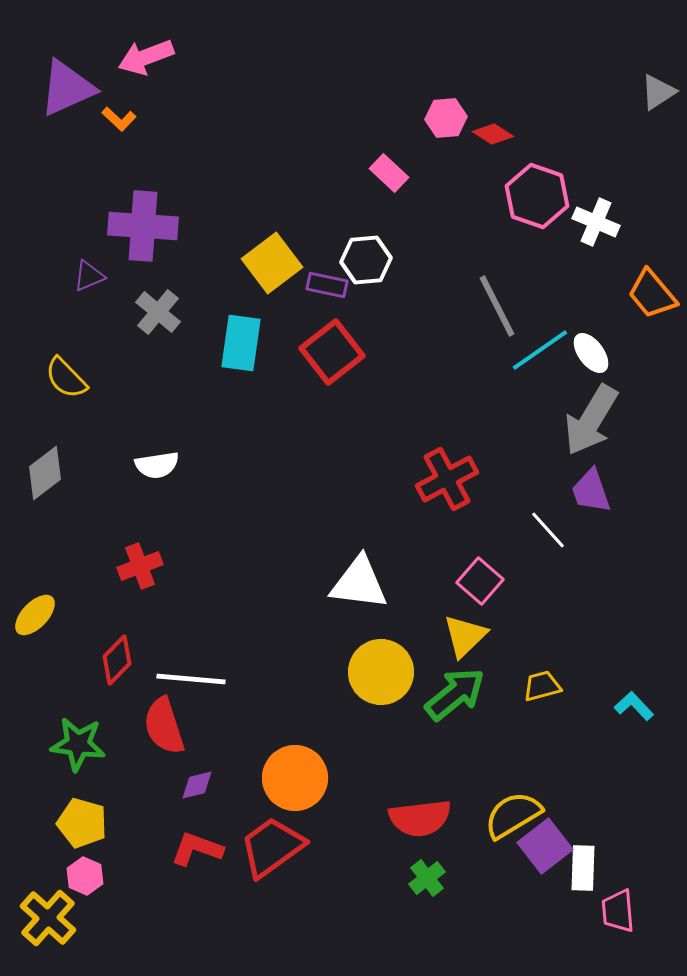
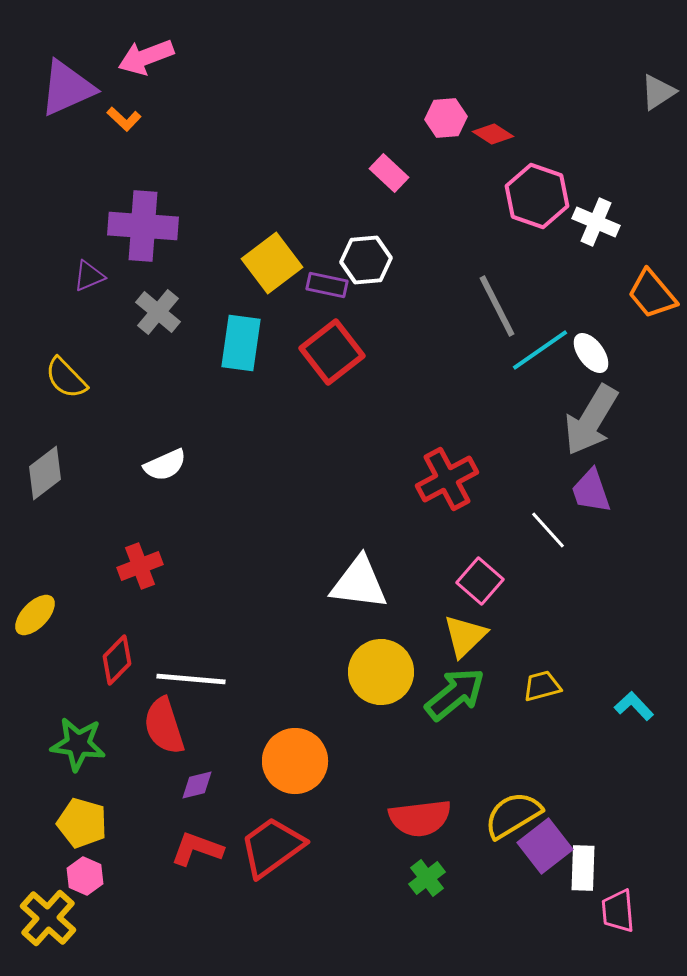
orange L-shape at (119, 119): moved 5 px right
white semicircle at (157, 465): moved 8 px right; rotated 15 degrees counterclockwise
orange circle at (295, 778): moved 17 px up
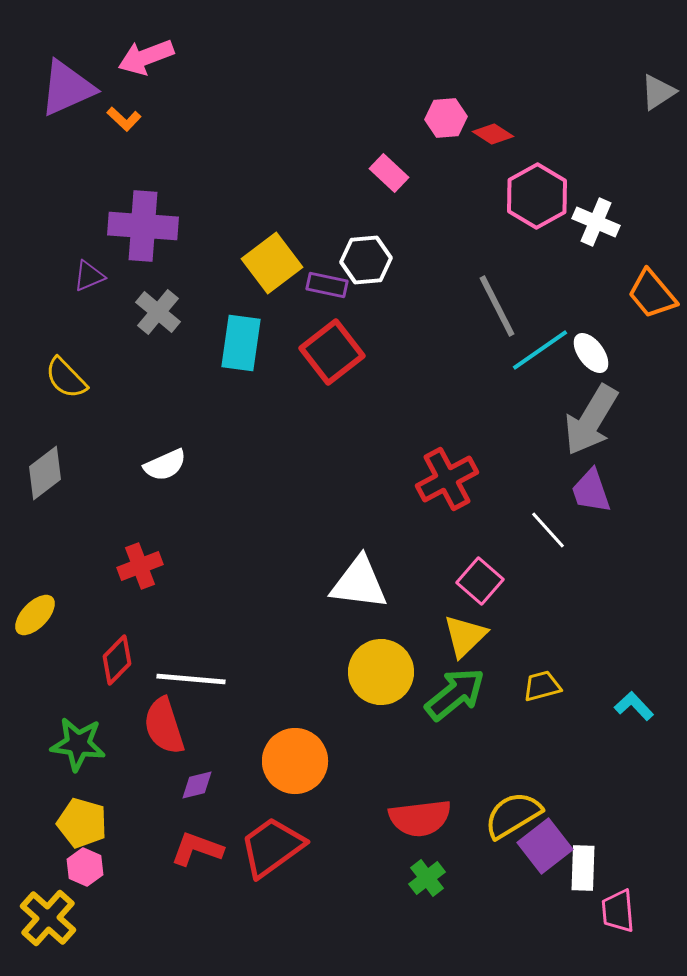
pink hexagon at (537, 196): rotated 12 degrees clockwise
pink hexagon at (85, 876): moved 9 px up
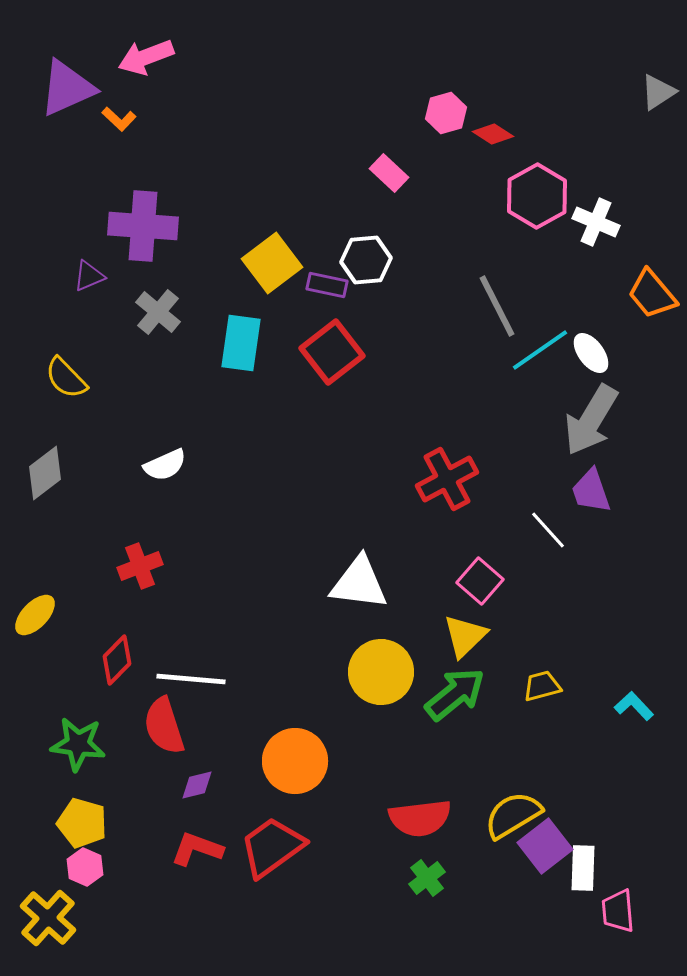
pink hexagon at (446, 118): moved 5 px up; rotated 12 degrees counterclockwise
orange L-shape at (124, 119): moved 5 px left
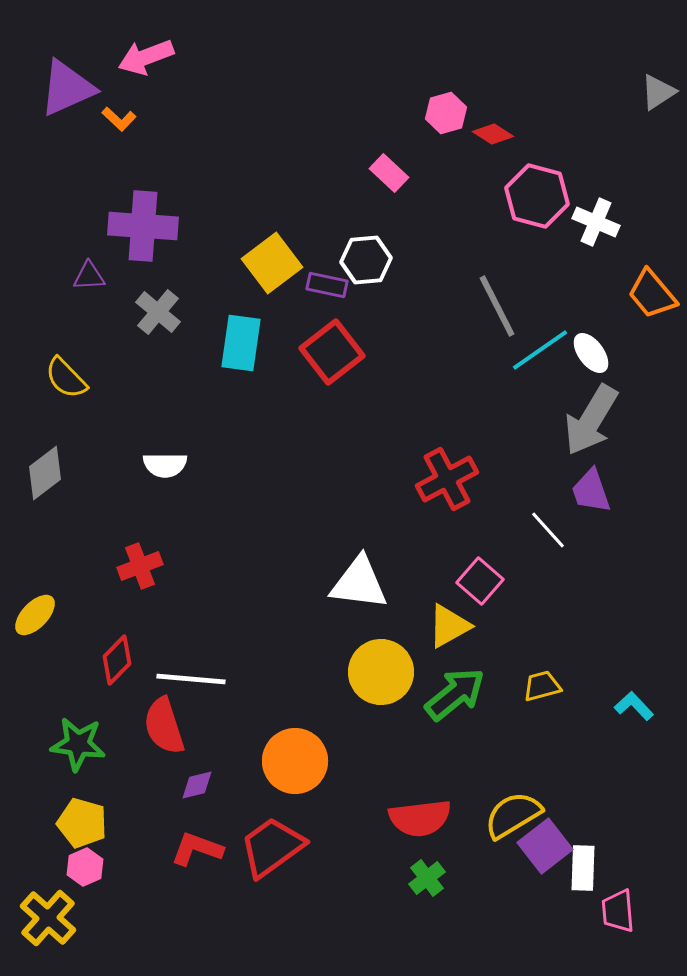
pink hexagon at (537, 196): rotated 16 degrees counterclockwise
purple triangle at (89, 276): rotated 20 degrees clockwise
white semicircle at (165, 465): rotated 24 degrees clockwise
yellow triangle at (465, 636): moved 16 px left, 10 px up; rotated 15 degrees clockwise
pink hexagon at (85, 867): rotated 12 degrees clockwise
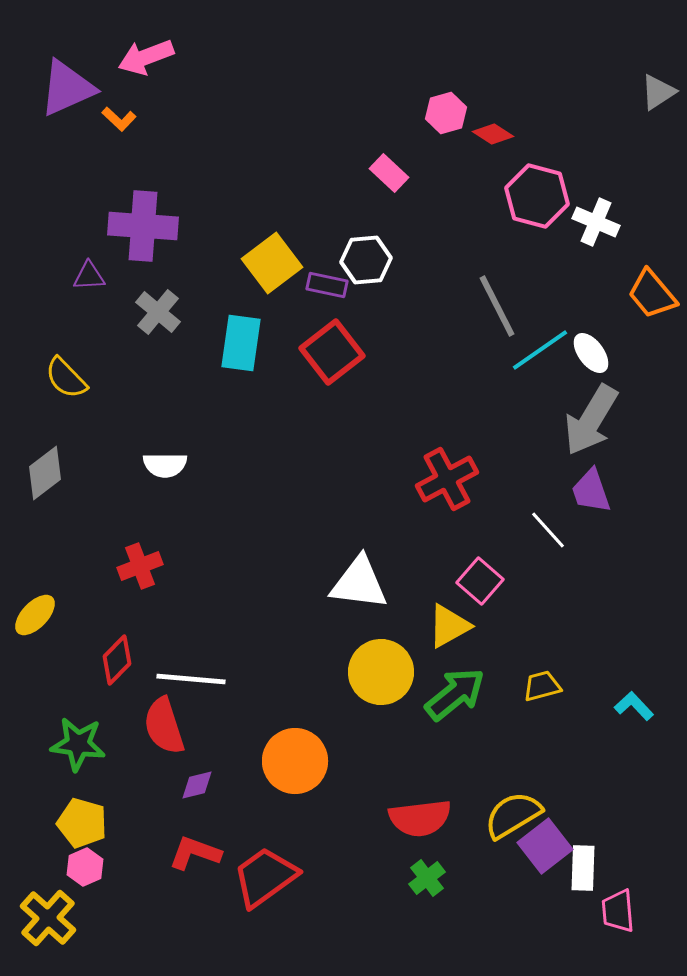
red trapezoid at (272, 847): moved 7 px left, 30 px down
red L-shape at (197, 849): moved 2 px left, 4 px down
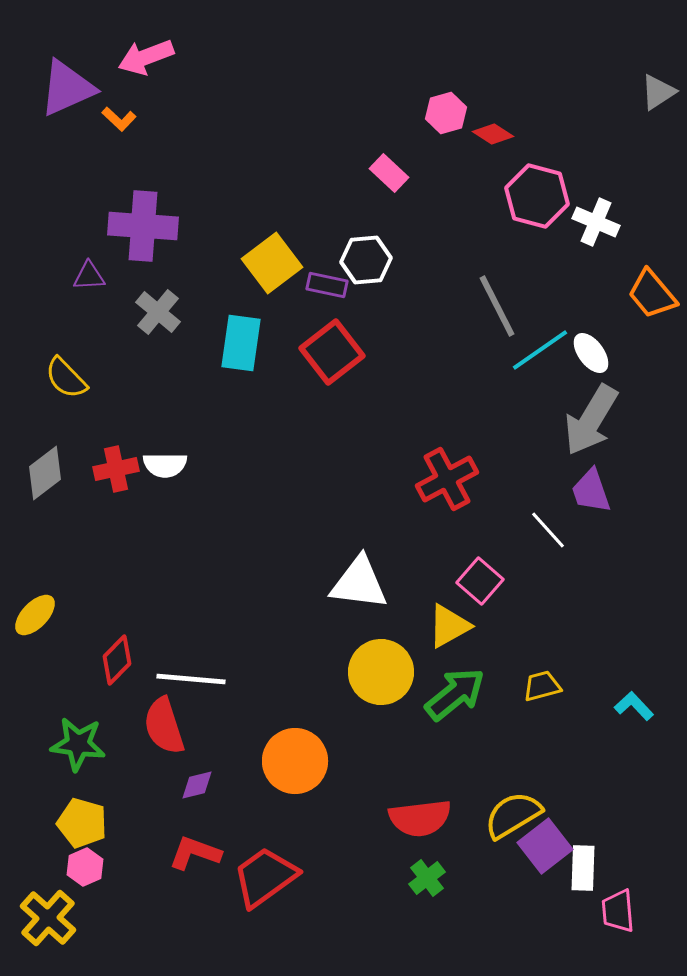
red cross at (140, 566): moved 24 px left, 97 px up; rotated 9 degrees clockwise
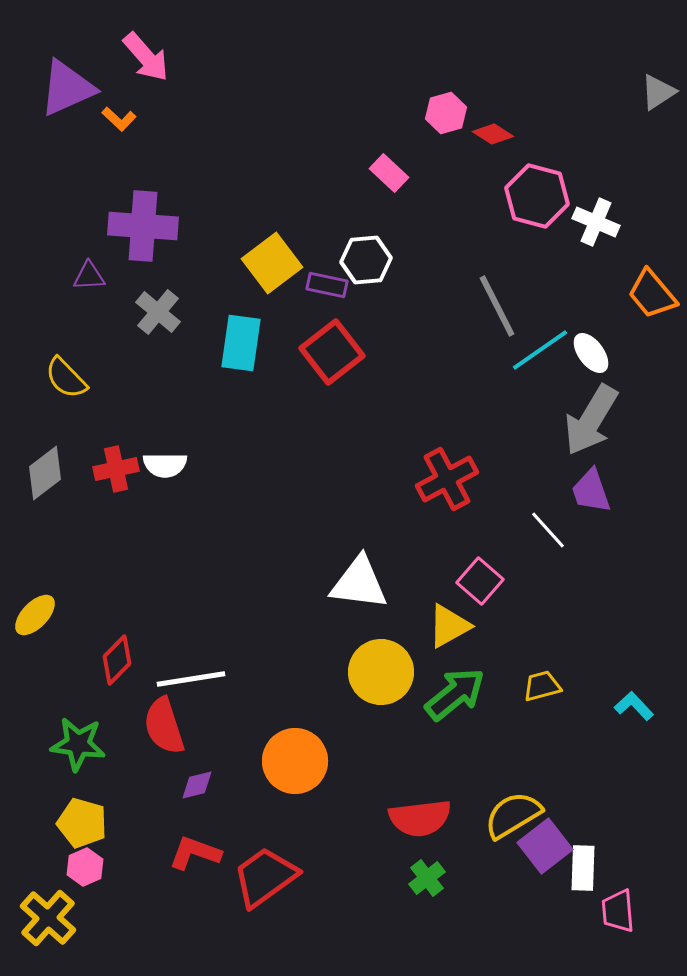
pink arrow at (146, 57): rotated 110 degrees counterclockwise
white line at (191, 679): rotated 14 degrees counterclockwise
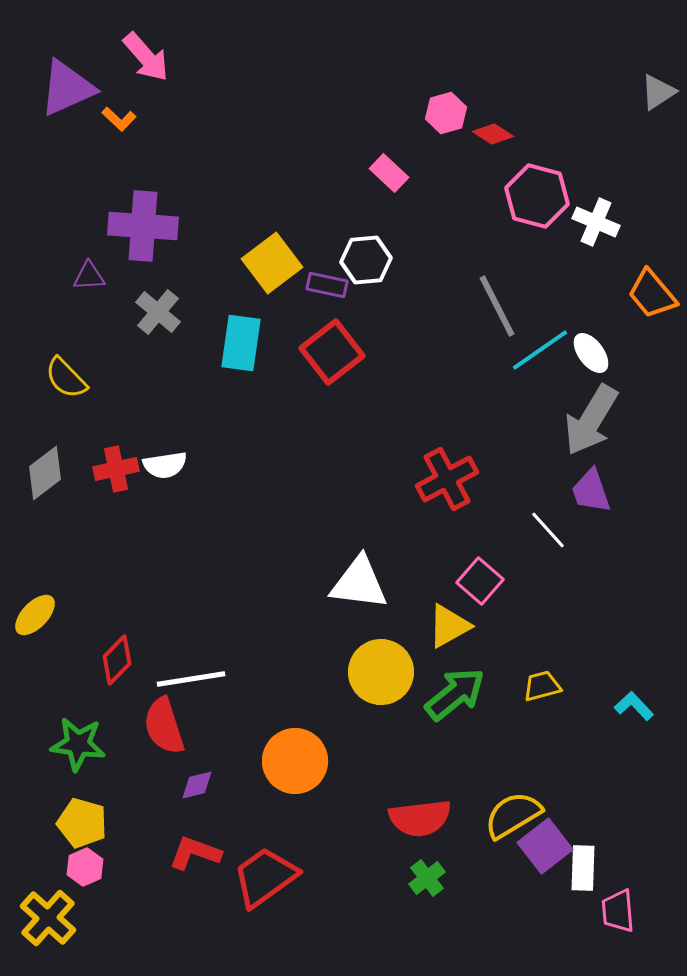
white semicircle at (165, 465): rotated 9 degrees counterclockwise
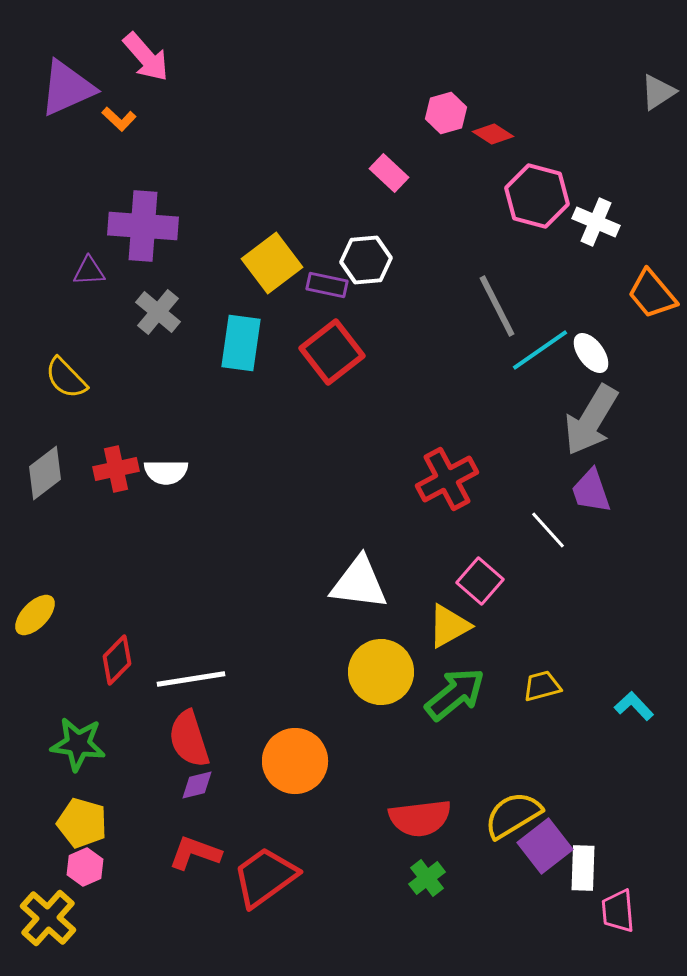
purple triangle at (89, 276): moved 5 px up
white semicircle at (165, 465): moved 1 px right, 7 px down; rotated 9 degrees clockwise
red semicircle at (164, 726): moved 25 px right, 13 px down
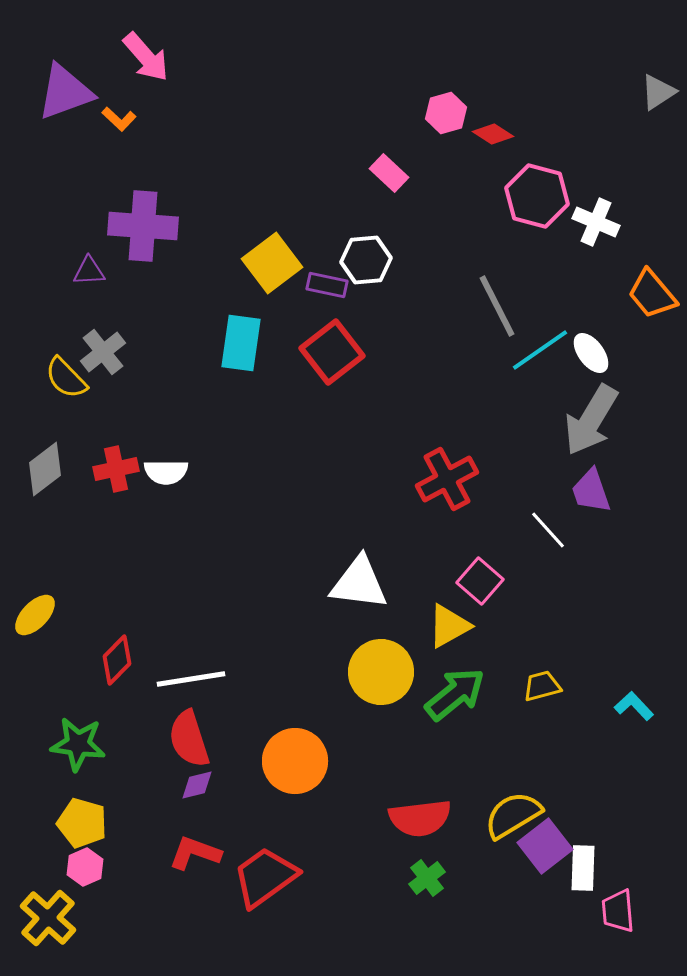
purple triangle at (67, 88): moved 2 px left, 4 px down; rotated 4 degrees clockwise
gray cross at (158, 312): moved 55 px left, 40 px down; rotated 12 degrees clockwise
gray diamond at (45, 473): moved 4 px up
